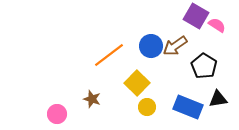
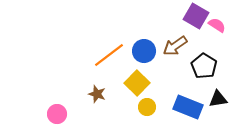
blue circle: moved 7 px left, 5 px down
brown star: moved 5 px right, 5 px up
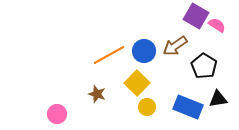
orange line: rotated 8 degrees clockwise
